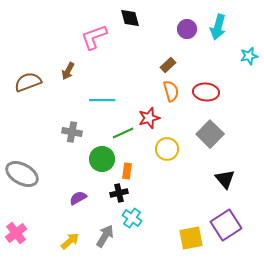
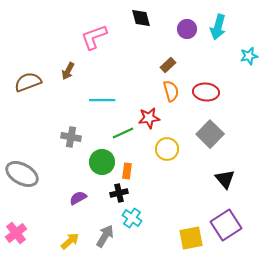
black diamond: moved 11 px right
red star: rotated 10 degrees clockwise
gray cross: moved 1 px left, 5 px down
green circle: moved 3 px down
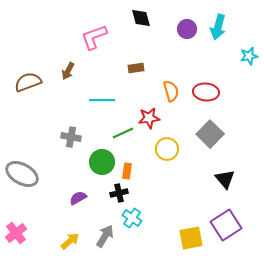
brown rectangle: moved 32 px left, 3 px down; rotated 35 degrees clockwise
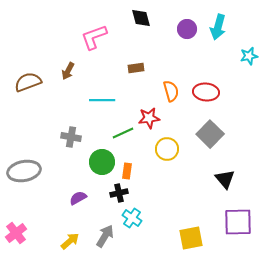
gray ellipse: moved 2 px right, 3 px up; rotated 40 degrees counterclockwise
purple square: moved 12 px right, 3 px up; rotated 32 degrees clockwise
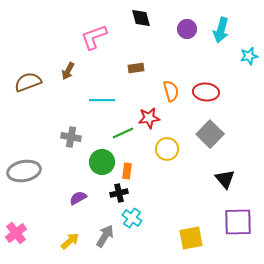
cyan arrow: moved 3 px right, 3 px down
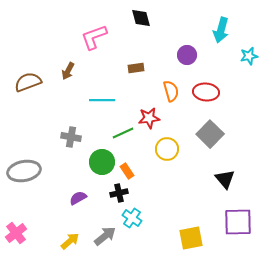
purple circle: moved 26 px down
orange rectangle: rotated 42 degrees counterclockwise
gray arrow: rotated 20 degrees clockwise
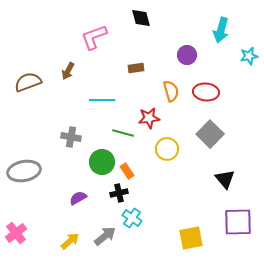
green line: rotated 40 degrees clockwise
